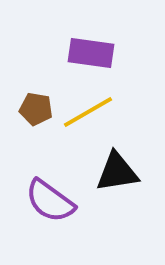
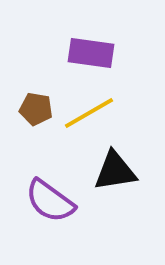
yellow line: moved 1 px right, 1 px down
black triangle: moved 2 px left, 1 px up
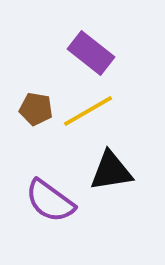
purple rectangle: rotated 30 degrees clockwise
yellow line: moved 1 px left, 2 px up
black triangle: moved 4 px left
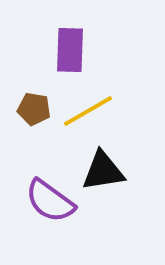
purple rectangle: moved 21 px left, 3 px up; rotated 54 degrees clockwise
brown pentagon: moved 2 px left
black triangle: moved 8 px left
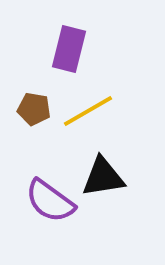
purple rectangle: moved 1 px left, 1 px up; rotated 12 degrees clockwise
black triangle: moved 6 px down
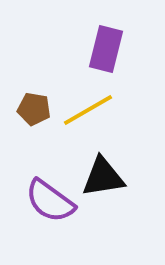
purple rectangle: moved 37 px right
yellow line: moved 1 px up
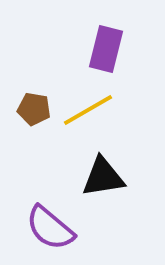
purple semicircle: moved 27 px down; rotated 4 degrees clockwise
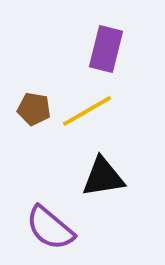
yellow line: moved 1 px left, 1 px down
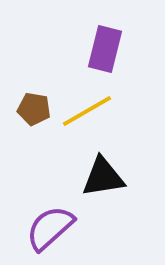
purple rectangle: moved 1 px left
purple semicircle: rotated 98 degrees clockwise
